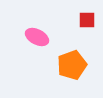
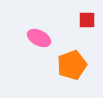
pink ellipse: moved 2 px right, 1 px down
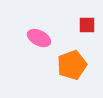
red square: moved 5 px down
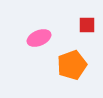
pink ellipse: rotated 50 degrees counterclockwise
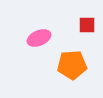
orange pentagon: rotated 16 degrees clockwise
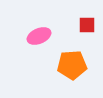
pink ellipse: moved 2 px up
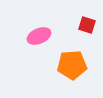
red square: rotated 18 degrees clockwise
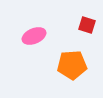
pink ellipse: moved 5 px left
